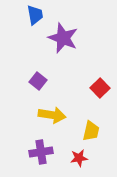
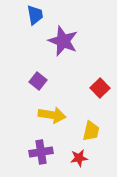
purple star: moved 3 px down
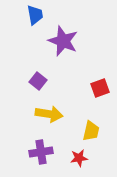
red square: rotated 24 degrees clockwise
yellow arrow: moved 3 px left, 1 px up
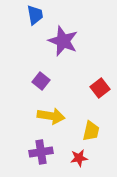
purple square: moved 3 px right
red square: rotated 18 degrees counterclockwise
yellow arrow: moved 2 px right, 2 px down
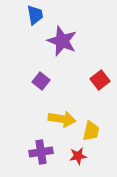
purple star: moved 1 px left
red square: moved 8 px up
yellow arrow: moved 11 px right, 3 px down
red star: moved 1 px left, 2 px up
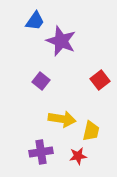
blue trapezoid: moved 6 px down; rotated 45 degrees clockwise
purple star: moved 1 px left
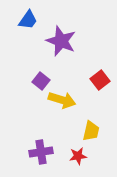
blue trapezoid: moved 7 px left, 1 px up
yellow arrow: moved 19 px up; rotated 8 degrees clockwise
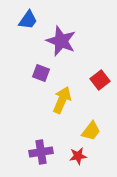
purple square: moved 8 px up; rotated 18 degrees counterclockwise
yellow arrow: rotated 84 degrees counterclockwise
yellow trapezoid: rotated 25 degrees clockwise
